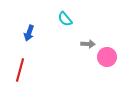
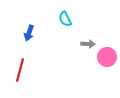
cyan semicircle: rotated 14 degrees clockwise
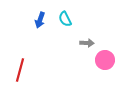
blue arrow: moved 11 px right, 13 px up
gray arrow: moved 1 px left, 1 px up
pink circle: moved 2 px left, 3 px down
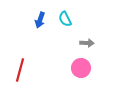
pink circle: moved 24 px left, 8 px down
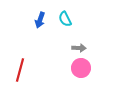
gray arrow: moved 8 px left, 5 px down
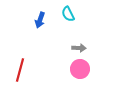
cyan semicircle: moved 3 px right, 5 px up
pink circle: moved 1 px left, 1 px down
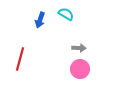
cyan semicircle: moved 2 px left; rotated 147 degrees clockwise
red line: moved 11 px up
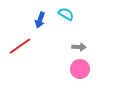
gray arrow: moved 1 px up
red line: moved 13 px up; rotated 40 degrees clockwise
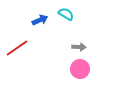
blue arrow: rotated 133 degrees counterclockwise
red line: moved 3 px left, 2 px down
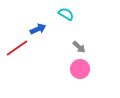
blue arrow: moved 2 px left, 9 px down
gray arrow: rotated 40 degrees clockwise
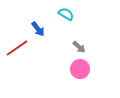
blue arrow: rotated 77 degrees clockwise
